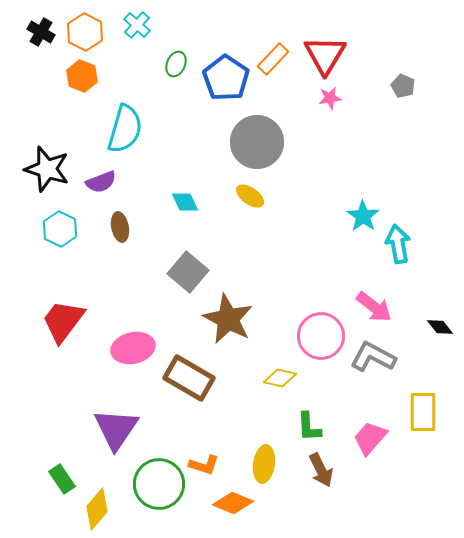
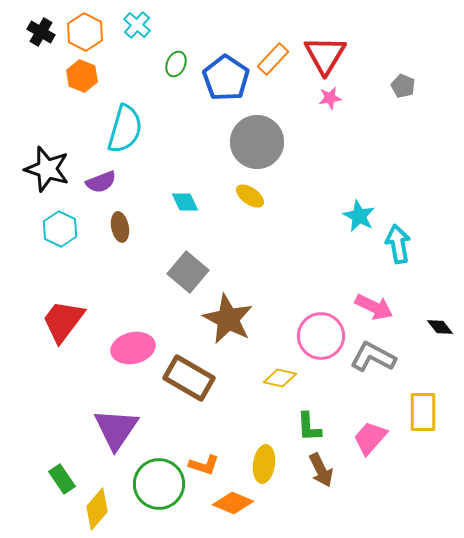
cyan star at (363, 216): moved 4 px left; rotated 8 degrees counterclockwise
pink arrow at (374, 307): rotated 12 degrees counterclockwise
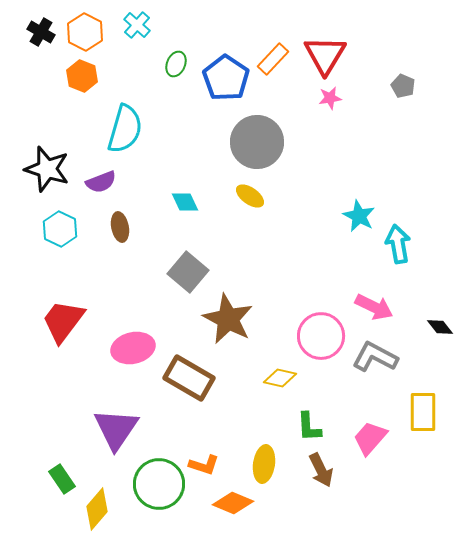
gray L-shape at (373, 357): moved 2 px right
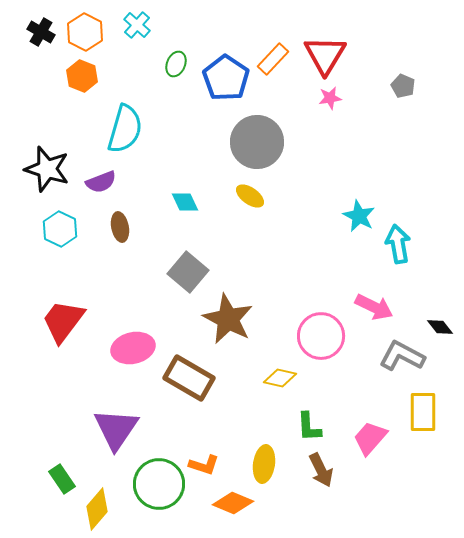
gray L-shape at (375, 357): moved 27 px right, 1 px up
